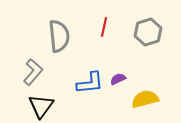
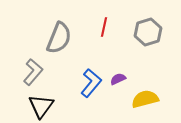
gray semicircle: moved 2 px down; rotated 28 degrees clockwise
blue L-shape: moved 1 px right; rotated 44 degrees counterclockwise
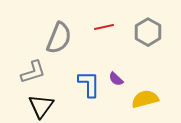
red line: rotated 66 degrees clockwise
gray hexagon: rotated 12 degrees counterclockwise
gray L-shape: rotated 32 degrees clockwise
purple semicircle: moved 2 px left; rotated 112 degrees counterclockwise
blue L-shape: moved 2 px left, 1 px down; rotated 40 degrees counterclockwise
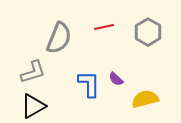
black triangle: moved 8 px left; rotated 24 degrees clockwise
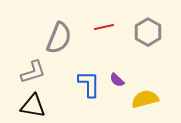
purple semicircle: moved 1 px right, 1 px down
black triangle: rotated 40 degrees clockwise
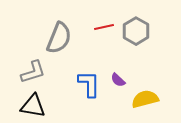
gray hexagon: moved 12 px left, 1 px up
purple semicircle: moved 1 px right
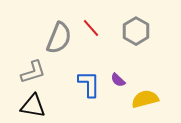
red line: moved 13 px left, 1 px down; rotated 60 degrees clockwise
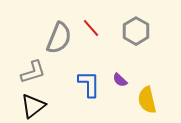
purple semicircle: moved 2 px right
yellow semicircle: moved 2 px right, 1 px down; rotated 88 degrees counterclockwise
black triangle: rotated 48 degrees counterclockwise
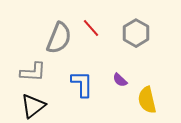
gray hexagon: moved 2 px down
gray L-shape: rotated 20 degrees clockwise
blue L-shape: moved 7 px left
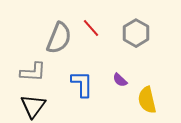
black triangle: rotated 16 degrees counterclockwise
